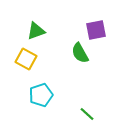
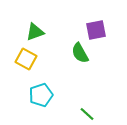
green triangle: moved 1 px left, 1 px down
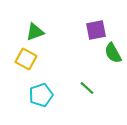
green semicircle: moved 33 px right
green line: moved 26 px up
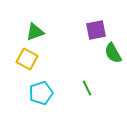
yellow square: moved 1 px right
green line: rotated 21 degrees clockwise
cyan pentagon: moved 2 px up
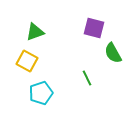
purple square: moved 2 px left, 2 px up; rotated 25 degrees clockwise
yellow square: moved 2 px down
green line: moved 10 px up
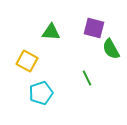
green triangle: moved 16 px right; rotated 24 degrees clockwise
green semicircle: moved 2 px left, 4 px up
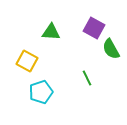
purple square: rotated 15 degrees clockwise
cyan pentagon: moved 1 px up
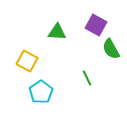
purple square: moved 2 px right, 3 px up
green triangle: moved 6 px right
cyan pentagon: rotated 15 degrees counterclockwise
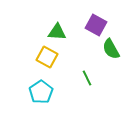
yellow square: moved 20 px right, 4 px up
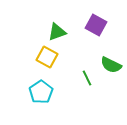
green triangle: rotated 24 degrees counterclockwise
green semicircle: moved 16 px down; rotated 35 degrees counterclockwise
